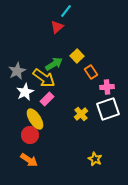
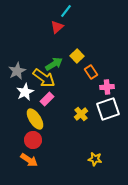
red circle: moved 3 px right, 5 px down
yellow star: rotated 16 degrees counterclockwise
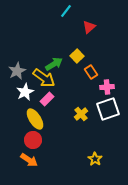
red triangle: moved 32 px right
yellow star: rotated 24 degrees clockwise
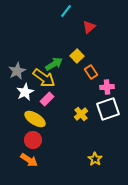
yellow ellipse: rotated 25 degrees counterclockwise
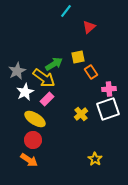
yellow square: moved 1 px right, 1 px down; rotated 32 degrees clockwise
pink cross: moved 2 px right, 2 px down
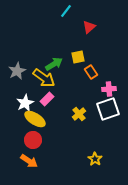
white star: moved 11 px down
yellow cross: moved 2 px left
orange arrow: moved 1 px down
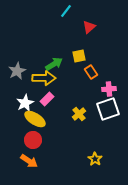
yellow square: moved 1 px right, 1 px up
yellow arrow: rotated 35 degrees counterclockwise
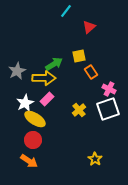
pink cross: rotated 32 degrees clockwise
yellow cross: moved 4 px up
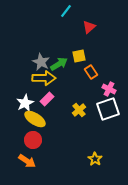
green arrow: moved 5 px right
gray star: moved 24 px right, 9 px up; rotated 18 degrees counterclockwise
orange arrow: moved 2 px left
